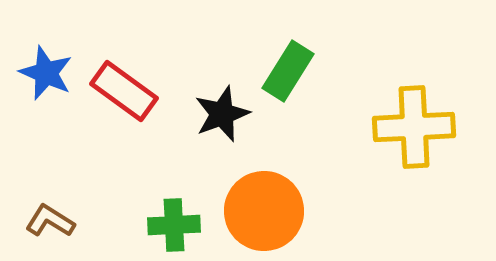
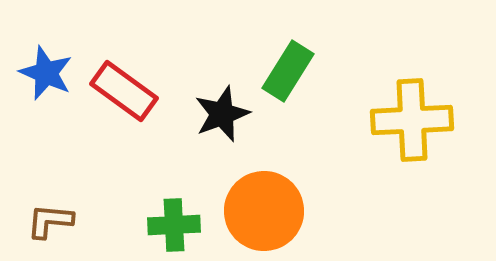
yellow cross: moved 2 px left, 7 px up
brown L-shape: rotated 27 degrees counterclockwise
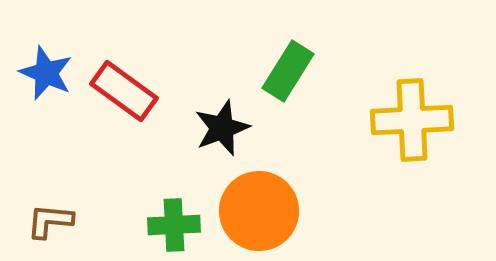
black star: moved 14 px down
orange circle: moved 5 px left
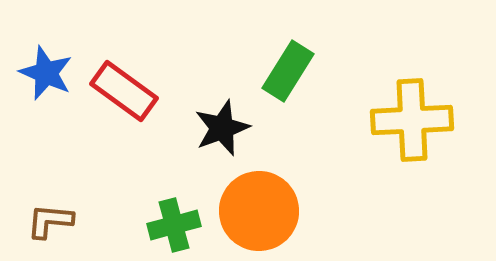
green cross: rotated 12 degrees counterclockwise
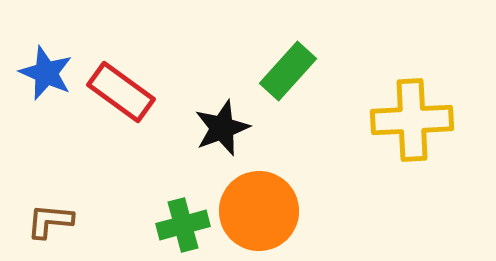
green rectangle: rotated 10 degrees clockwise
red rectangle: moved 3 px left, 1 px down
green cross: moved 9 px right
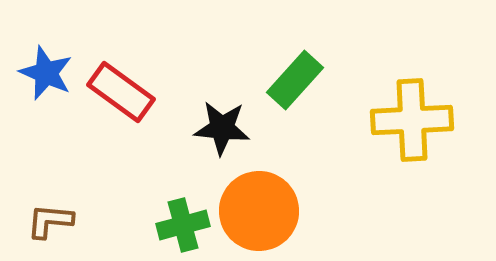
green rectangle: moved 7 px right, 9 px down
black star: rotated 26 degrees clockwise
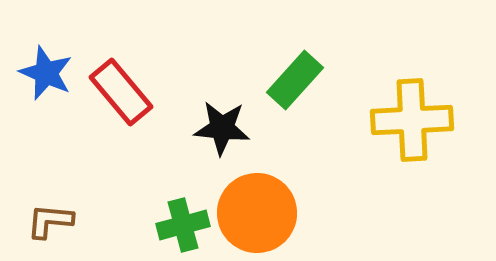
red rectangle: rotated 14 degrees clockwise
orange circle: moved 2 px left, 2 px down
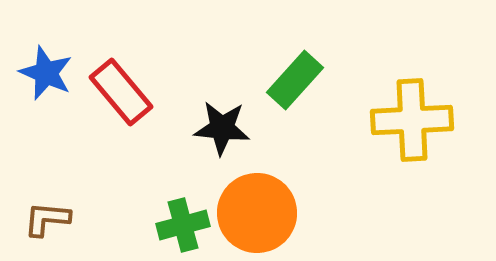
brown L-shape: moved 3 px left, 2 px up
